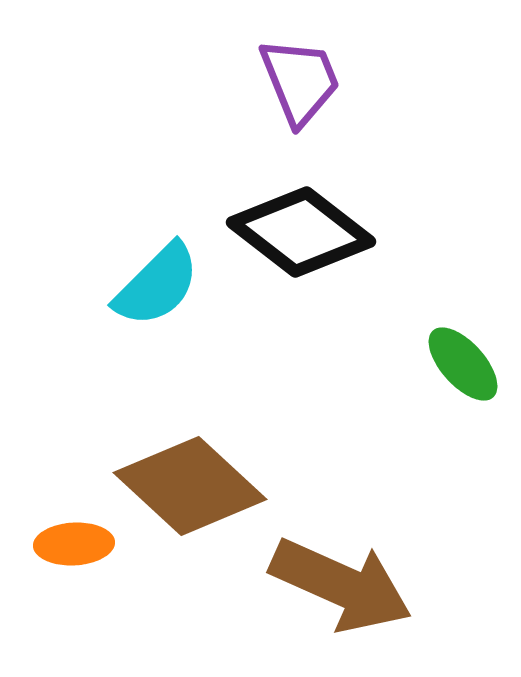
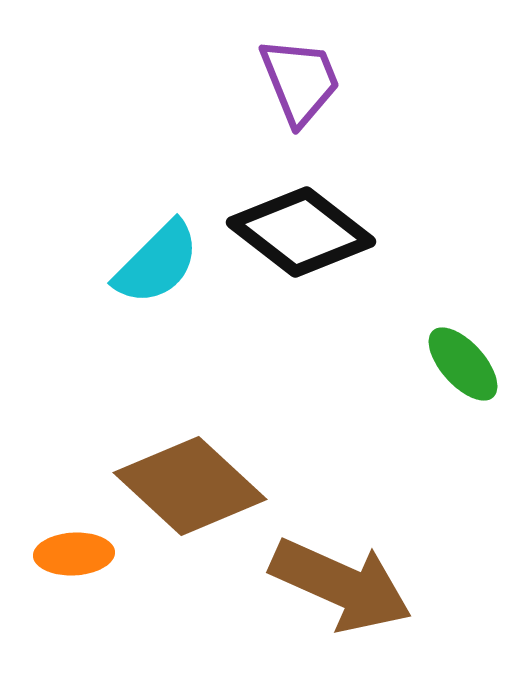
cyan semicircle: moved 22 px up
orange ellipse: moved 10 px down
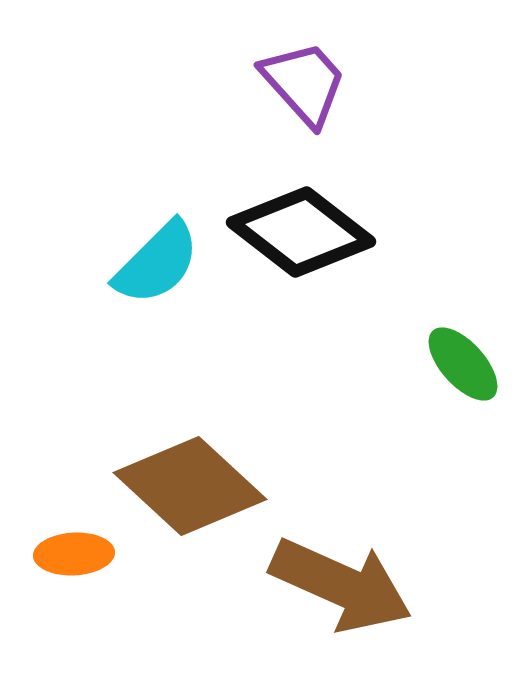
purple trapezoid: moved 4 px right, 2 px down; rotated 20 degrees counterclockwise
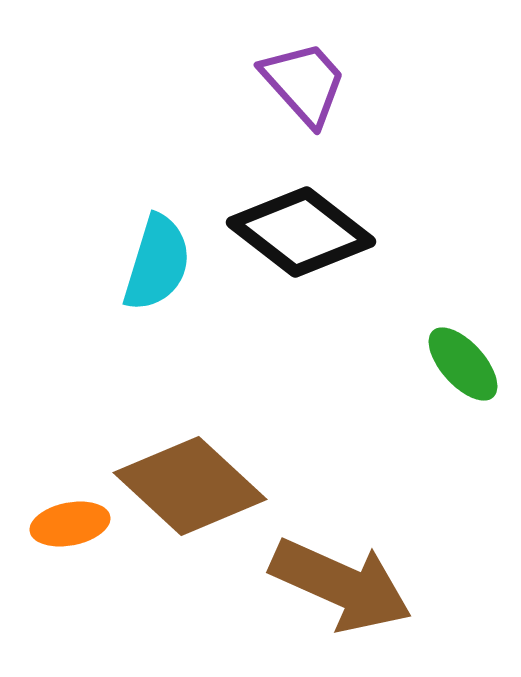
cyan semicircle: rotated 28 degrees counterclockwise
orange ellipse: moved 4 px left, 30 px up; rotated 8 degrees counterclockwise
